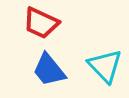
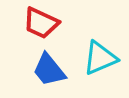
cyan triangle: moved 5 px left, 8 px up; rotated 51 degrees clockwise
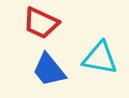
cyan triangle: rotated 33 degrees clockwise
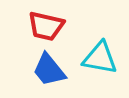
red trapezoid: moved 5 px right, 3 px down; rotated 12 degrees counterclockwise
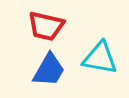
blue trapezoid: rotated 111 degrees counterclockwise
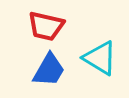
cyan triangle: rotated 21 degrees clockwise
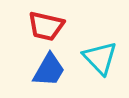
cyan triangle: rotated 15 degrees clockwise
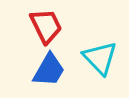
red trapezoid: rotated 129 degrees counterclockwise
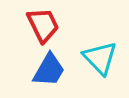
red trapezoid: moved 3 px left, 1 px up
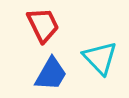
blue trapezoid: moved 2 px right, 4 px down
